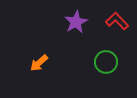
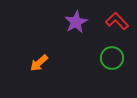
green circle: moved 6 px right, 4 px up
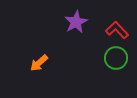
red L-shape: moved 9 px down
green circle: moved 4 px right
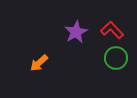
purple star: moved 10 px down
red L-shape: moved 5 px left
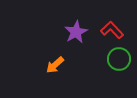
green circle: moved 3 px right, 1 px down
orange arrow: moved 16 px right, 2 px down
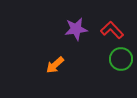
purple star: moved 3 px up; rotated 20 degrees clockwise
green circle: moved 2 px right
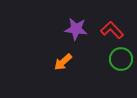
purple star: rotated 15 degrees clockwise
orange arrow: moved 8 px right, 3 px up
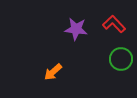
red L-shape: moved 2 px right, 6 px up
orange arrow: moved 10 px left, 10 px down
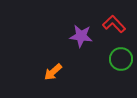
purple star: moved 5 px right, 7 px down
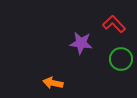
purple star: moved 7 px down
orange arrow: moved 11 px down; rotated 54 degrees clockwise
